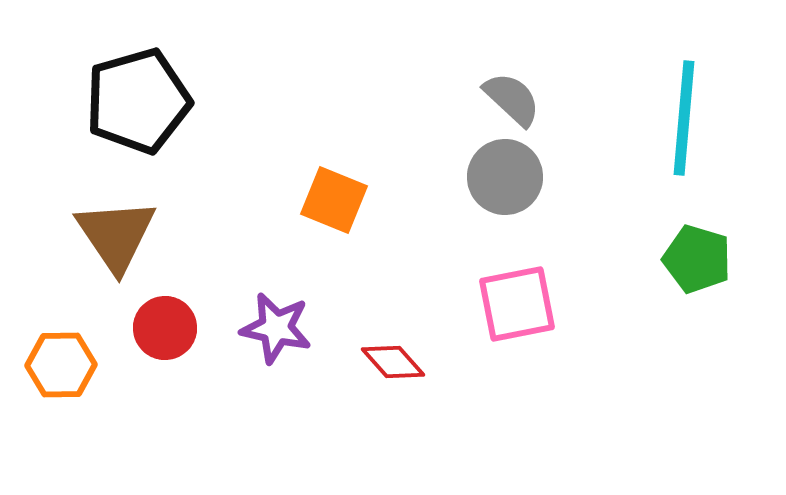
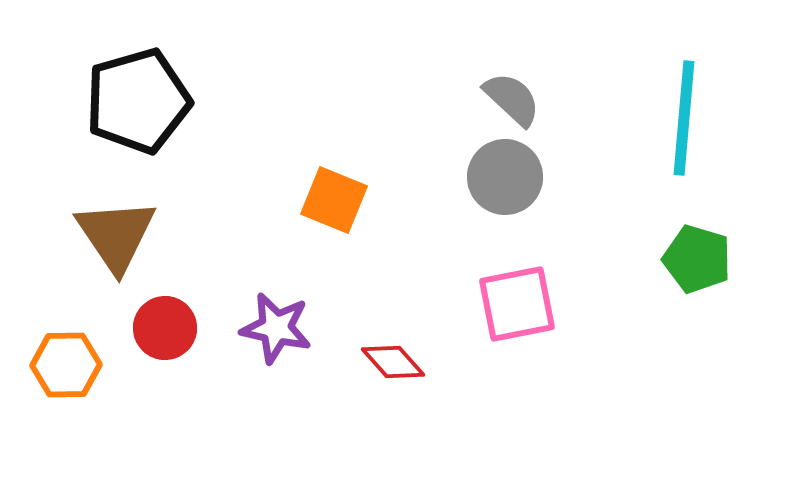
orange hexagon: moved 5 px right
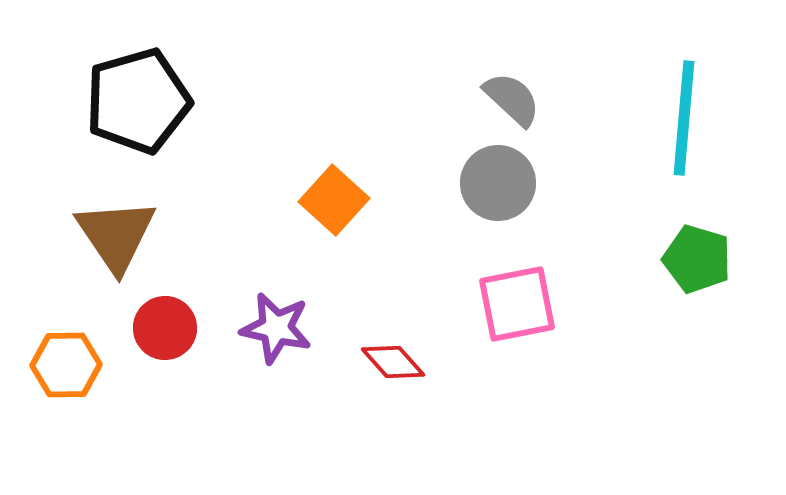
gray circle: moved 7 px left, 6 px down
orange square: rotated 20 degrees clockwise
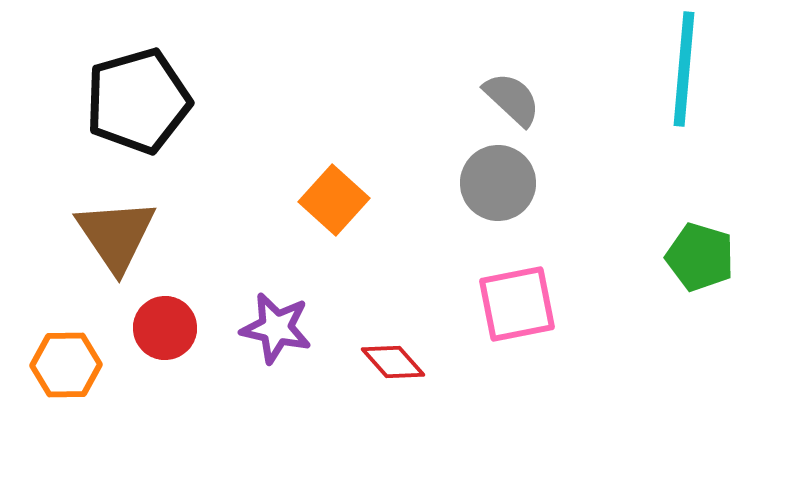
cyan line: moved 49 px up
green pentagon: moved 3 px right, 2 px up
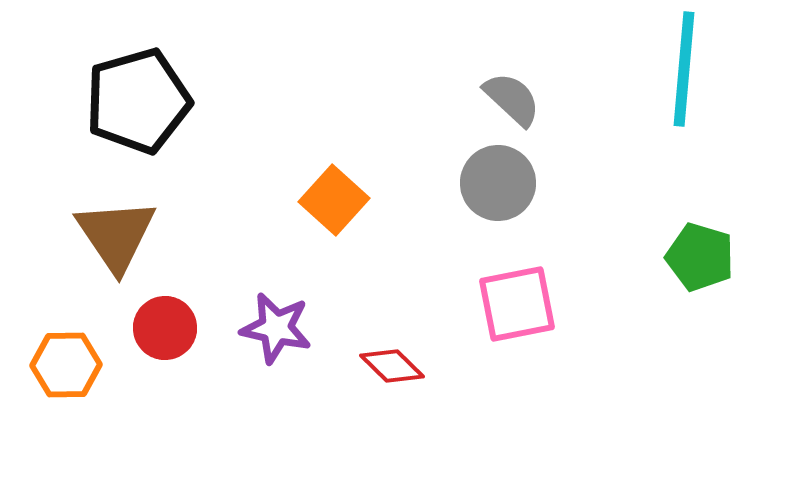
red diamond: moved 1 px left, 4 px down; rotated 4 degrees counterclockwise
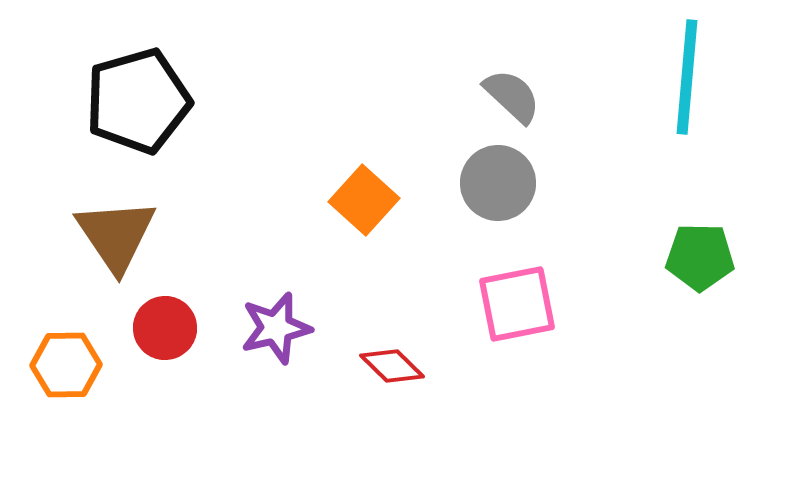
cyan line: moved 3 px right, 8 px down
gray semicircle: moved 3 px up
orange square: moved 30 px right
green pentagon: rotated 16 degrees counterclockwise
purple star: rotated 26 degrees counterclockwise
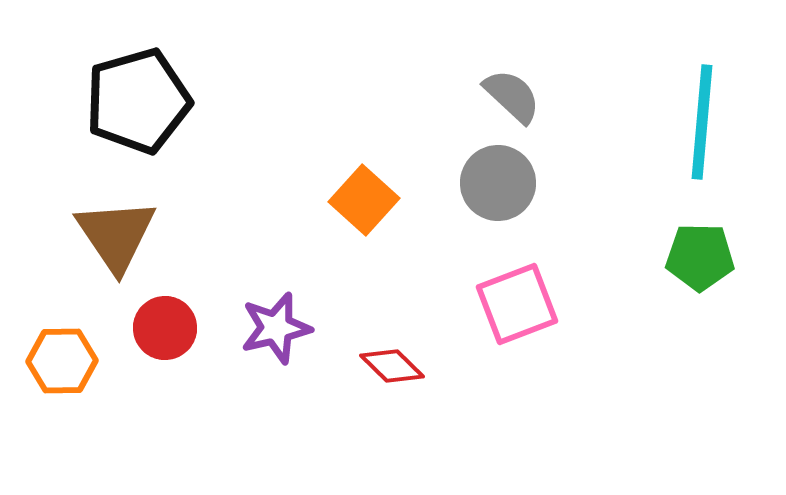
cyan line: moved 15 px right, 45 px down
pink square: rotated 10 degrees counterclockwise
orange hexagon: moved 4 px left, 4 px up
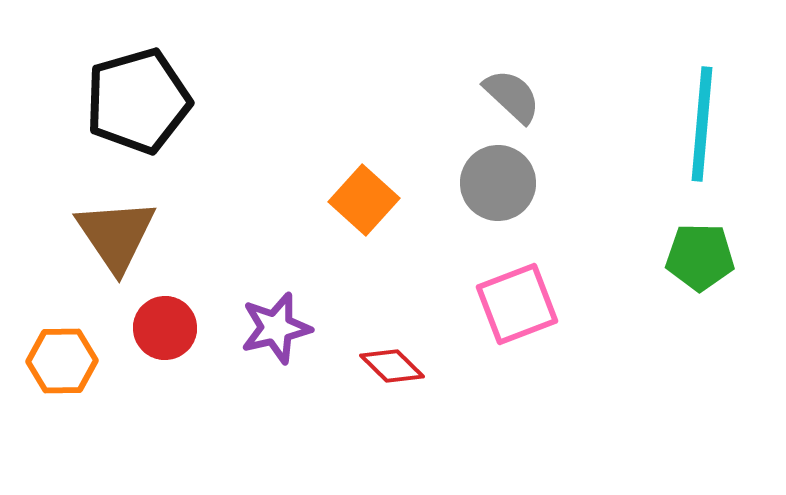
cyan line: moved 2 px down
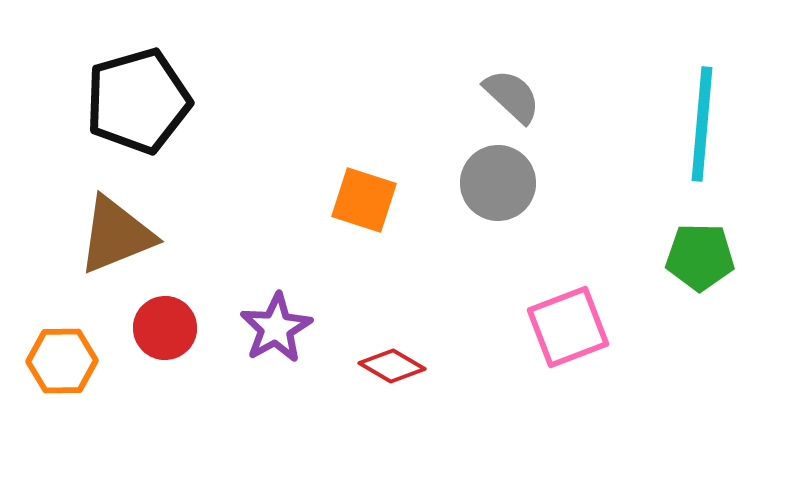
orange square: rotated 24 degrees counterclockwise
brown triangle: rotated 42 degrees clockwise
pink square: moved 51 px right, 23 px down
purple star: rotated 16 degrees counterclockwise
red diamond: rotated 14 degrees counterclockwise
